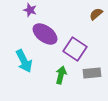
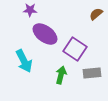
purple star: rotated 16 degrees counterclockwise
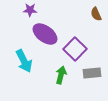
brown semicircle: rotated 72 degrees counterclockwise
purple square: rotated 10 degrees clockwise
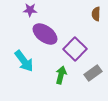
brown semicircle: rotated 24 degrees clockwise
cyan arrow: rotated 10 degrees counterclockwise
gray rectangle: moved 1 px right; rotated 30 degrees counterclockwise
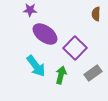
purple square: moved 1 px up
cyan arrow: moved 12 px right, 5 px down
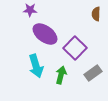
cyan arrow: rotated 20 degrees clockwise
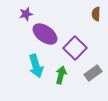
purple star: moved 4 px left, 4 px down; rotated 16 degrees counterclockwise
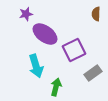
purple square: moved 1 px left, 2 px down; rotated 20 degrees clockwise
green arrow: moved 5 px left, 12 px down
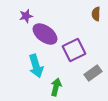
purple star: moved 2 px down
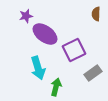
cyan arrow: moved 2 px right, 2 px down
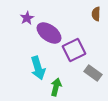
purple star: moved 1 px right, 2 px down; rotated 16 degrees counterclockwise
purple ellipse: moved 4 px right, 1 px up
gray rectangle: rotated 72 degrees clockwise
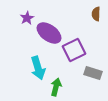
gray rectangle: rotated 18 degrees counterclockwise
